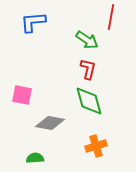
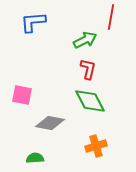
green arrow: moved 2 px left; rotated 60 degrees counterclockwise
green diamond: moved 1 px right; rotated 12 degrees counterclockwise
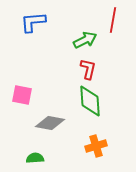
red line: moved 2 px right, 3 px down
green diamond: rotated 24 degrees clockwise
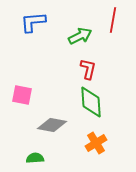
green arrow: moved 5 px left, 4 px up
green diamond: moved 1 px right, 1 px down
gray diamond: moved 2 px right, 2 px down
orange cross: moved 3 px up; rotated 15 degrees counterclockwise
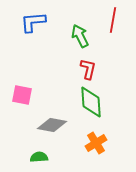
green arrow: rotated 90 degrees counterclockwise
green semicircle: moved 4 px right, 1 px up
